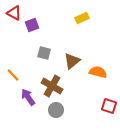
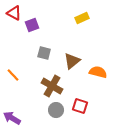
purple arrow: moved 16 px left, 21 px down; rotated 24 degrees counterclockwise
red square: moved 29 px left
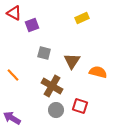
brown triangle: rotated 18 degrees counterclockwise
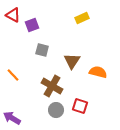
red triangle: moved 1 px left, 2 px down
gray square: moved 2 px left, 3 px up
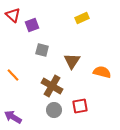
red triangle: rotated 14 degrees clockwise
orange semicircle: moved 4 px right
red square: rotated 28 degrees counterclockwise
gray circle: moved 2 px left
purple arrow: moved 1 px right, 1 px up
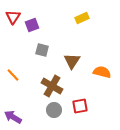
red triangle: moved 2 px down; rotated 21 degrees clockwise
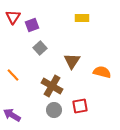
yellow rectangle: rotated 24 degrees clockwise
gray square: moved 2 px left, 2 px up; rotated 32 degrees clockwise
purple arrow: moved 1 px left, 2 px up
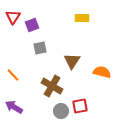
gray square: rotated 32 degrees clockwise
gray circle: moved 7 px right, 1 px down
purple arrow: moved 2 px right, 8 px up
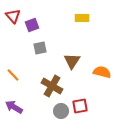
red triangle: moved 1 px up; rotated 14 degrees counterclockwise
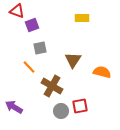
red triangle: moved 4 px right, 5 px up; rotated 28 degrees counterclockwise
brown triangle: moved 1 px right, 1 px up
orange line: moved 16 px right, 8 px up
